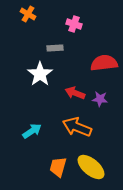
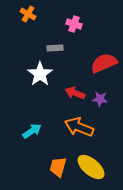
red semicircle: rotated 16 degrees counterclockwise
orange arrow: moved 2 px right
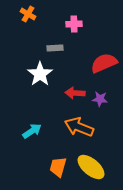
pink cross: rotated 21 degrees counterclockwise
red arrow: rotated 18 degrees counterclockwise
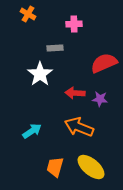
orange trapezoid: moved 3 px left
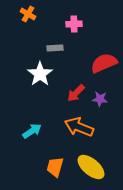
red arrow: moved 1 px right; rotated 48 degrees counterclockwise
